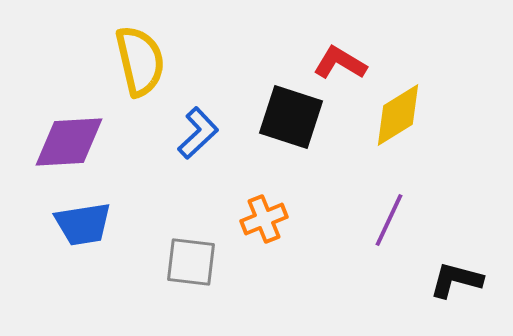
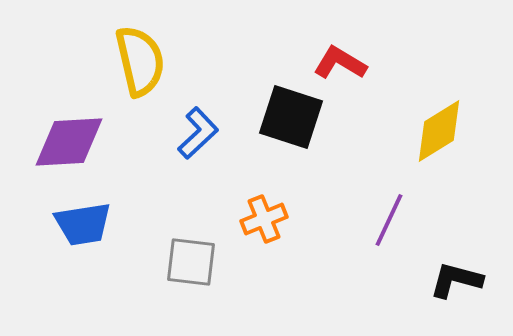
yellow diamond: moved 41 px right, 16 px down
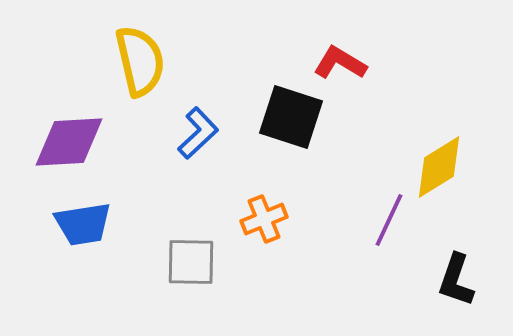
yellow diamond: moved 36 px down
gray square: rotated 6 degrees counterclockwise
black L-shape: rotated 86 degrees counterclockwise
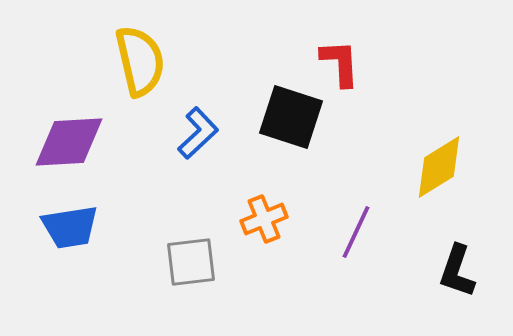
red L-shape: rotated 56 degrees clockwise
purple line: moved 33 px left, 12 px down
blue trapezoid: moved 13 px left, 3 px down
gray square: rotated 8 degrees counterclockwise
black L-shape: moved 1 px right, 9 px up
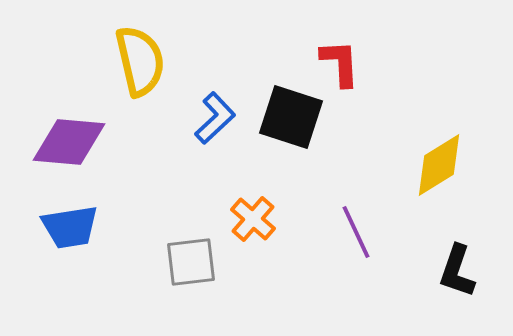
blue L-shape: moved 17 px right, 15 px up
purple diamond: rotated 8 degrees clockwise
yellow diamond: moved 2 px up
orange cross: moved 11 px left; rotated 27 degrees counterclockwise
purple line: rotated 50 degrees counterclockwise
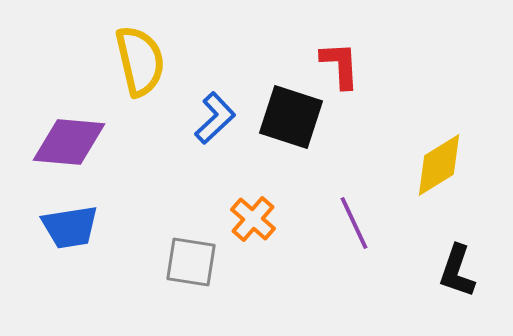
red L-shape: moved 2 px down
purple line: moved 2 px left, 9 px up
gray square: rotated 16 degrees clockwise
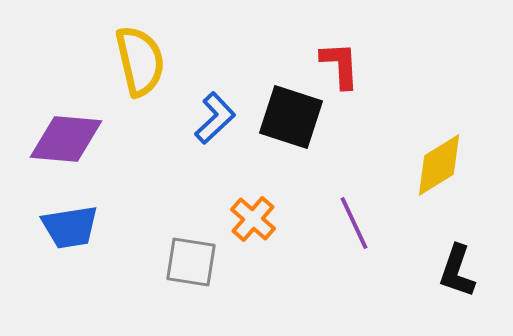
purple diamond: moved 3 px left, 3 px up
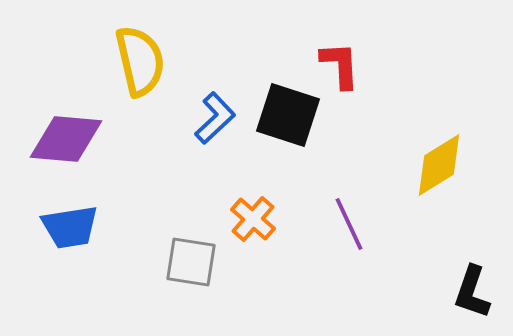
black square: moved 3 px left, 2 px up
purple line: moved 5 px left, 1 px down
black L-shape: moved 15 px right, 21 px down
